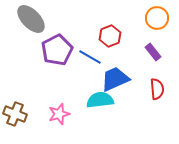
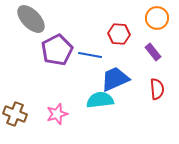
red hexagon: moved 9 px right, 2 px up; rotated 25 degrees clockwise
blue line: moved 2 px up; rotated 20 degrees counterclockwise
pink star: moved 2 px left
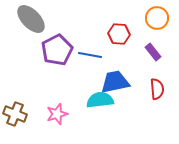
blue trapezoid: moved 3 px down; rotated 12 degrees clockwise
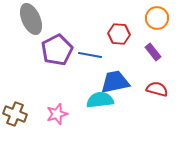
gray ellipse: rotated 20 degrees clockwise
red semicircle: rotated 70 degrees counterclockwise
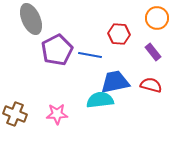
red semicircle: moved 6 px left, 4 px up
pink star: rotated 15 degrees clockwise
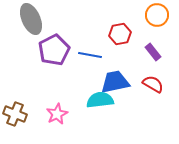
orange circle: moved 3 px up
red hexagon: moved 1 px right; rotated 15 degrees counterclockwise
purple pentagon: moved 3 px left
red semicircle: moved 2 px right, 1 px up; rotated 15 degrees clockwise
pink star: rotated 25 degrees counterclockwise
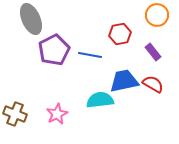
blue trapezoid: moved 9 px right, 1 px up
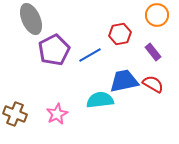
blue line: rotated 40 degrees counterclockwise
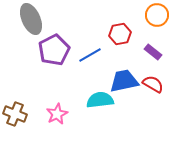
purple rectangle: rotated 12 degrees counterclockwise
